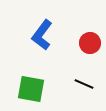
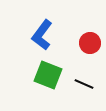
green square: moved 17 px right, 14 px up; rotated 12 degrees clockwise
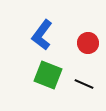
red circle: moved 2 px left
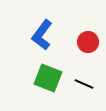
red circle: moved 1 px up
green square: moved 3 px down
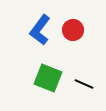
blue L-shape: moved 2 px left, 5 px up
red circle: moved 15 px left, 12 px up
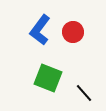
red circle: moved 2 px down
black line: moved 9 px down; rotated 24 degrees clockwise
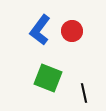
red circle: moved 1 px left, 1 px up
black line: rotated 30 degrees clockwise
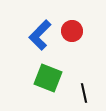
blue L-shape: moved 5 px down; rotated 8 degrees clockwise
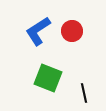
blue L-shape: moved 2 px left, 4 px up; rotated 12 degrees clockwise
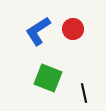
red circle: moved 1 px right, 2 px up
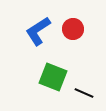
green square: moved 5 px right, 1 px up
black line: rotated 54 degrees counterclockwise
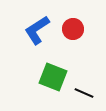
blue L-shape: moved 1 px left, 1 px up
